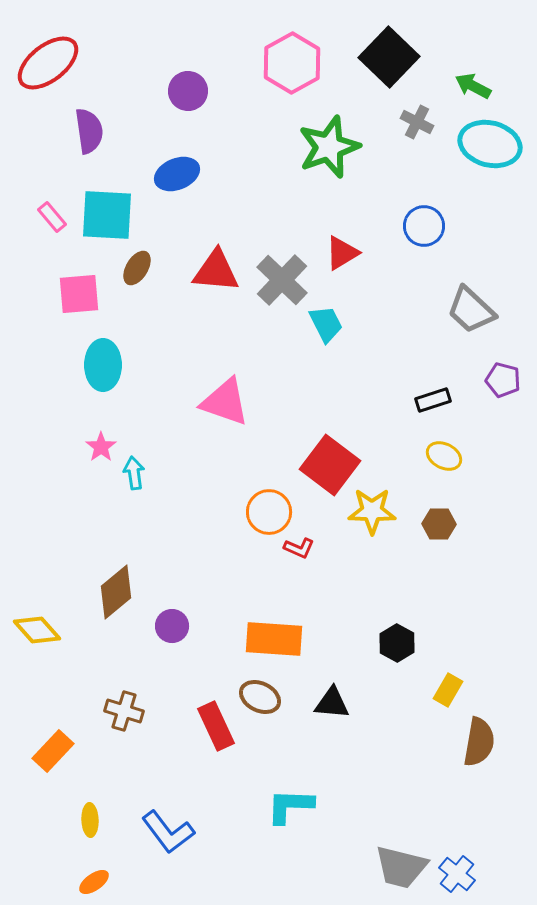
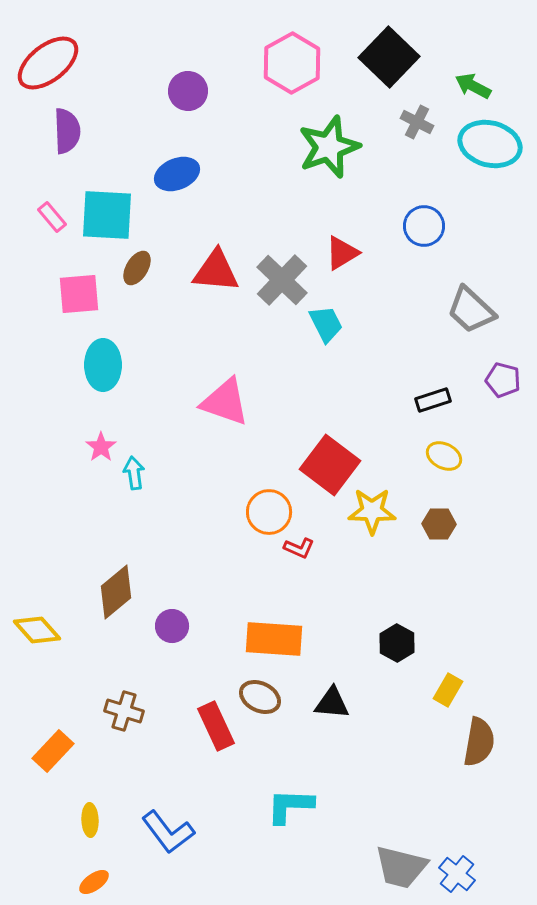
purple semicircle at (89, 131): moved 22 px left; rotated 6 degrees clockwise
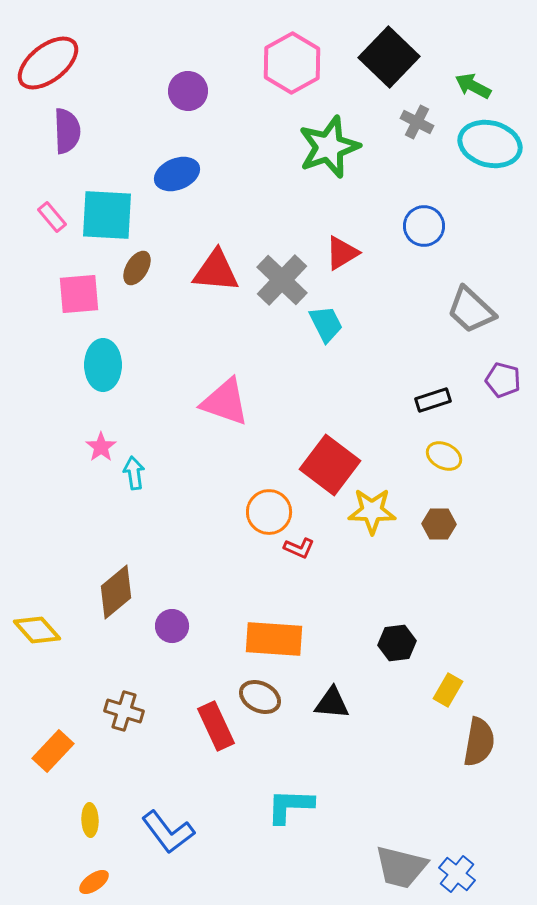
black hexagon at (397, 643): rotated 24 degrees clockwise
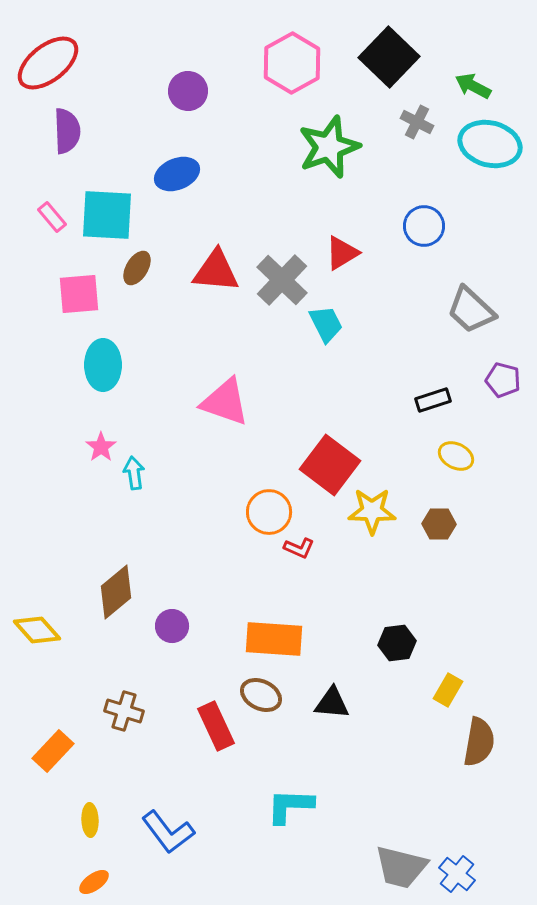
yellow ellipse at (444, 456): moved 12 px right
brown ellipse at (260, 697): moved 1 px right, 2 px up
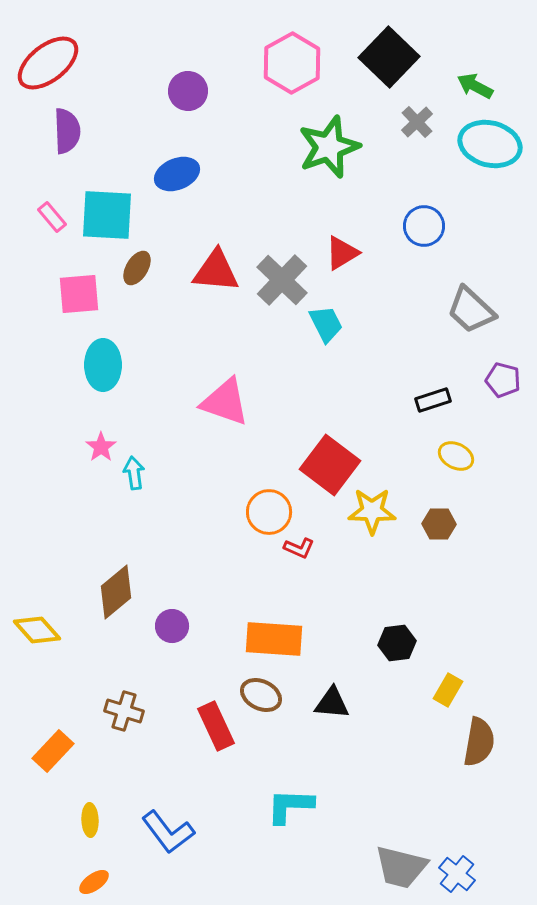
green arrow at (473, 86): moved 2 px right
gray cross at (417, 122): rotated 20 degrees clockwise
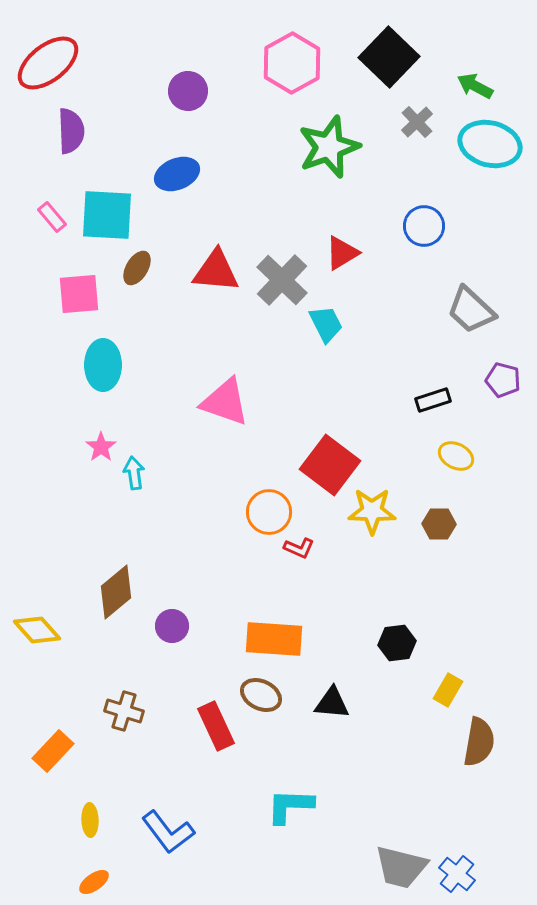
purple semicircle at (67, 131): moved 4 px right
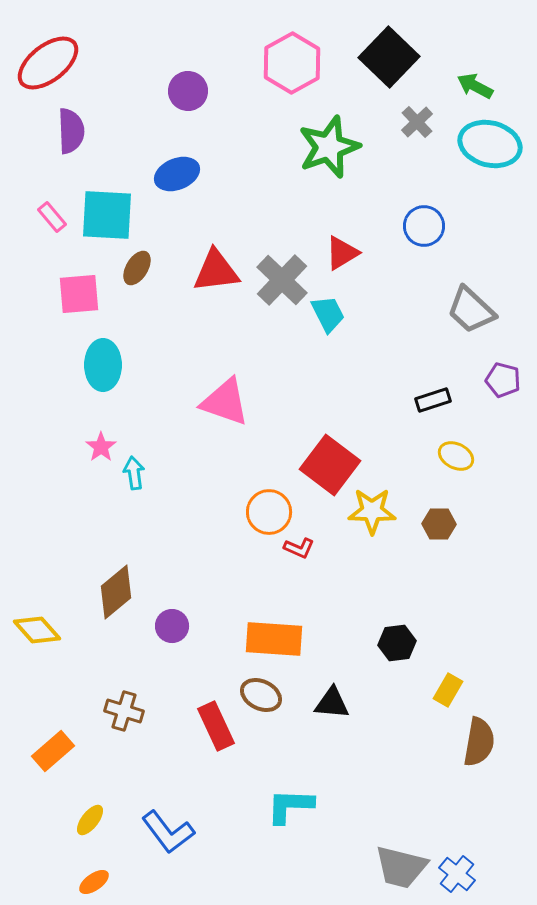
red triangle at (216, 271): rotated 12 degrees counterclockwise
cyan trapezoid at (326, 324): moved 2 px right, 10 px up
orange rectangle at (53, 751): rotated 6 degrees clockwise
yellow ellipse at (90, 820): rotated 40 degrees clockwise
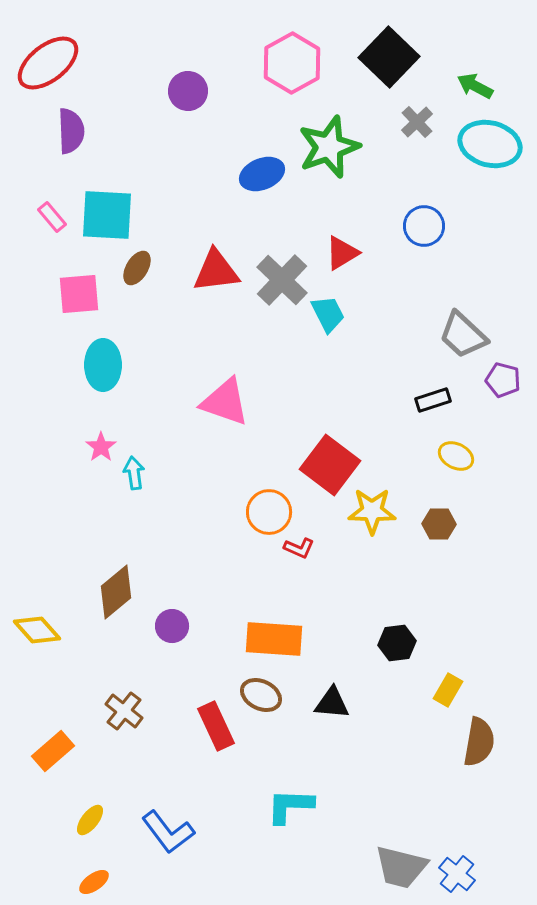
blue ellipse at (177, 174): moved 85 px right
gray trapezoid at (471, 310): moved 8 px left, 25 px down
brown cross at (124, 711): rotated 21 degrees clockwise
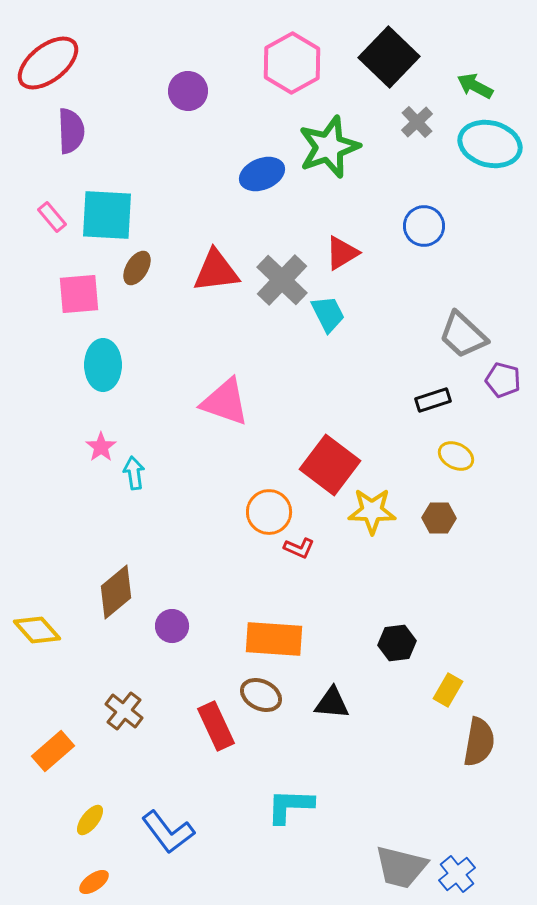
brown hexagon at (439, 524): moved 6 px up
blue cross at (457, 874): rotated 12 degrees clockwise
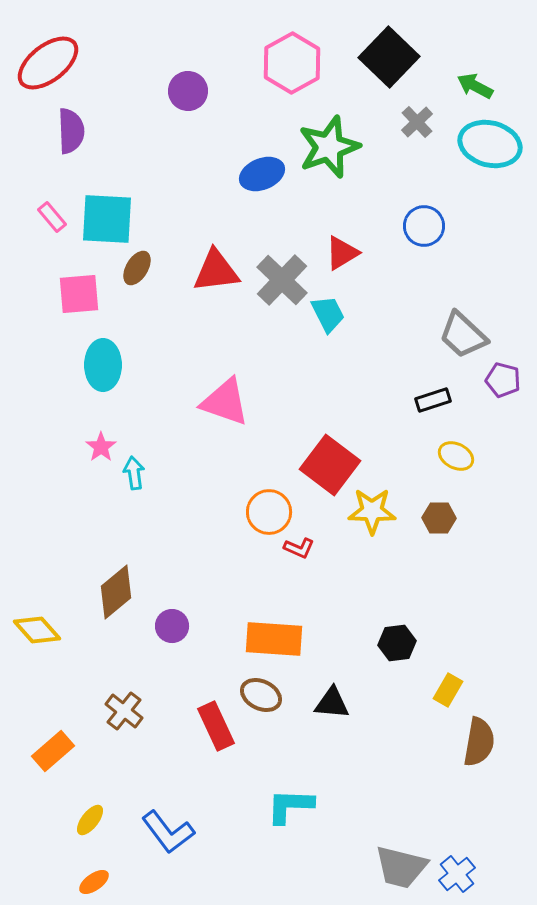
cyan square at (107, 215): moved 4 px down
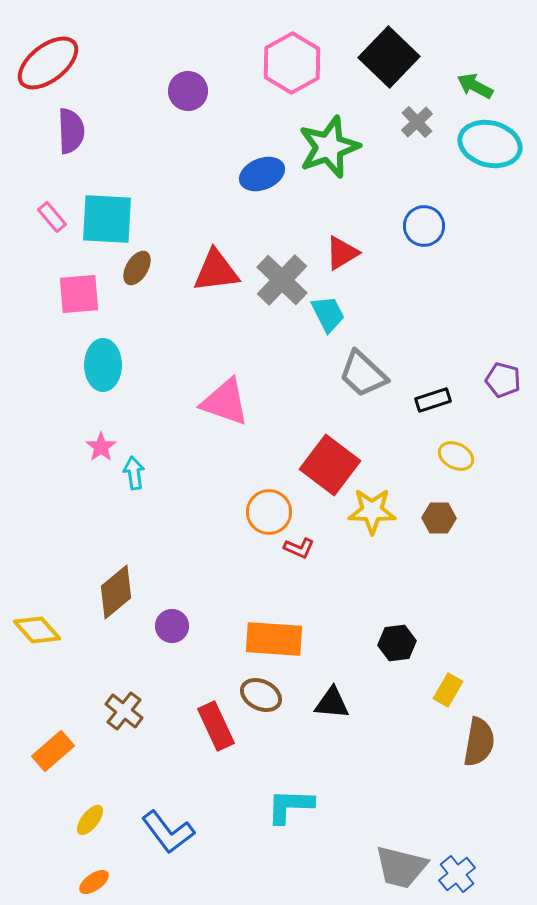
gray trapezoid at (463, 335): moved 100 px left, 39 px down
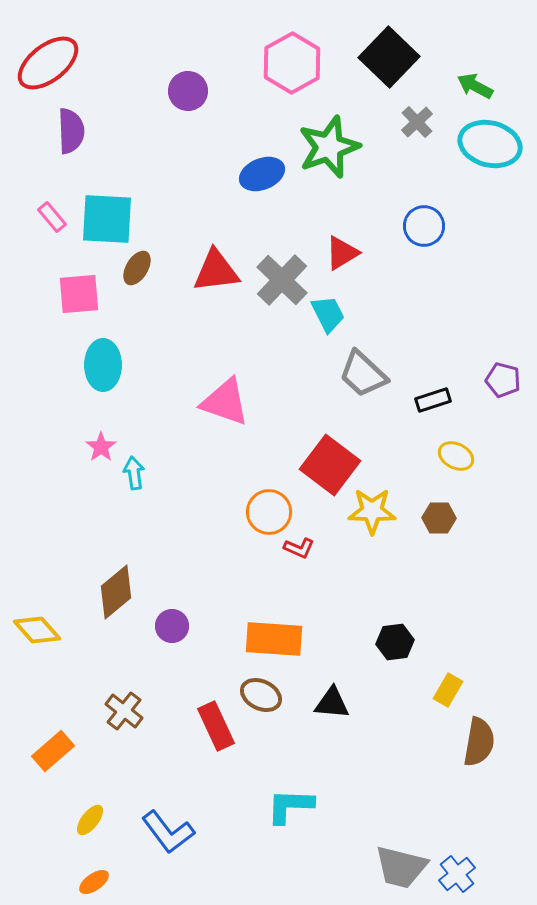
black hexagon at (397, 643): moved 2 px left, 1 px up
